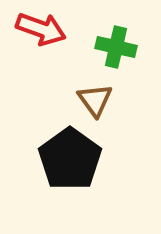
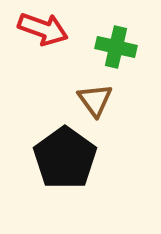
red arrow: moved 2 px right
black pentagon: moved 5 px left, 1 px up
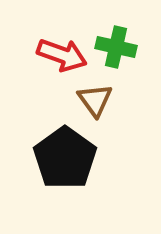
red arrow: moved 19 px right, 26 px down
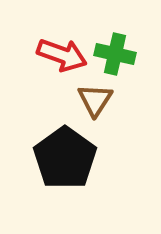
green cross: moved 1 px left, 7 px down
brown triangle: rotated 9 degrees clockwise
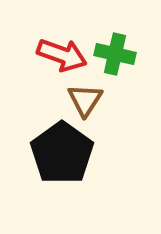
brown triangle: moved 10 px left
black pentagon: moved 3 px left, 5 px up
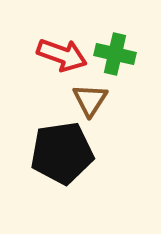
brown triangle: moved 5 px right
black pentagon: rotated 28 degrees clockwise
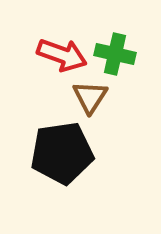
brown triangle: moved 3 px up
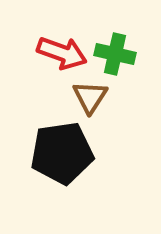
red arrow: moved 2 px up
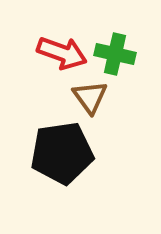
brown triangle: rotated 9 degrees counterclockwise
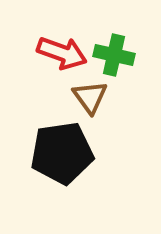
green cross: moved 1 px left, 1 px down
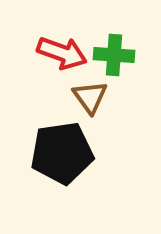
green cross: rotated 9 degrees counterclockwise
